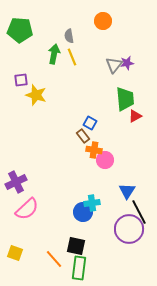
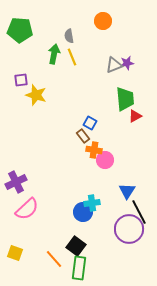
gray triangle: rotated 30 degrees clockwise
black square: rotated 24 degrees clockwise
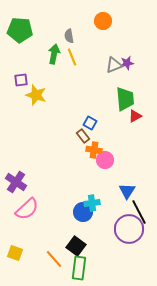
purple cross: rotated 30 degrees counterclockwise
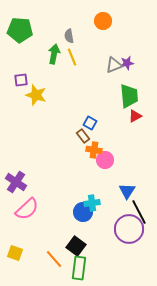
green trapezoid: moved 4 px right, 3 px up
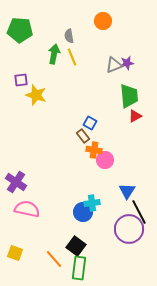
pink semicircle: rotated 125 degrees counterclockwise
